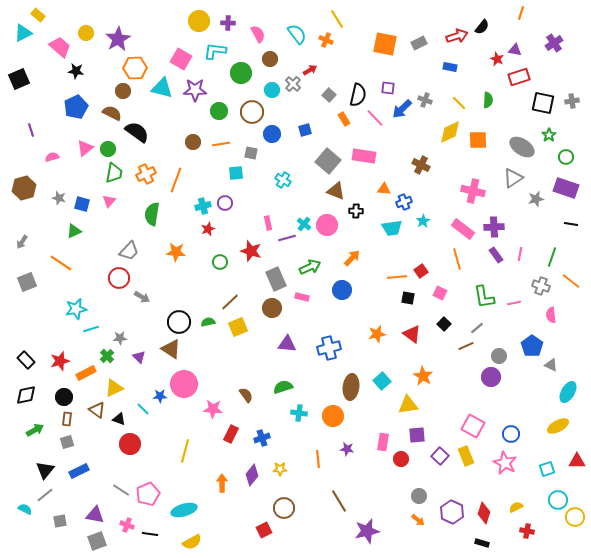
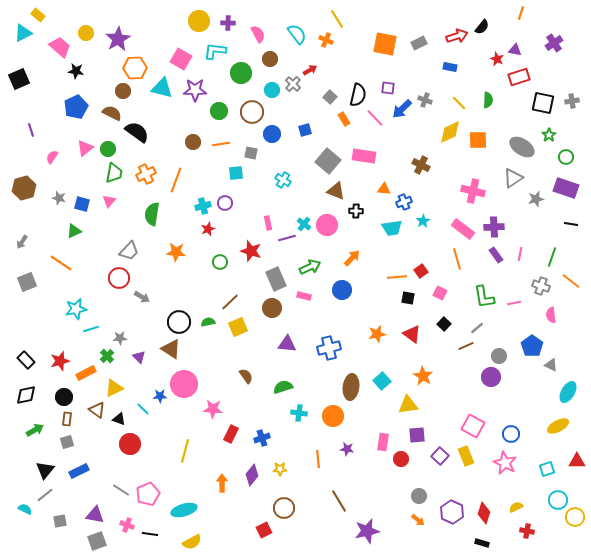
gray square at (329, 95): moved 1 px right, 2 px down
pink semicircle at (52, 157): rotated 40 degrees counterclockwise
pink rectangle at (302, 297): moved 2 px right, 1 px up
brown semicircle at (246, 395): moved 19 px up
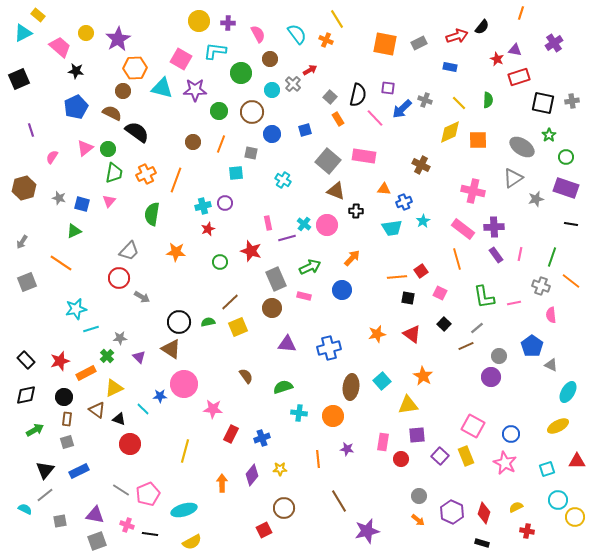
orange rectangle at (344, 119): moved 6 px left
orange line at (221, 144): rotated 60 degrees counterclockwise
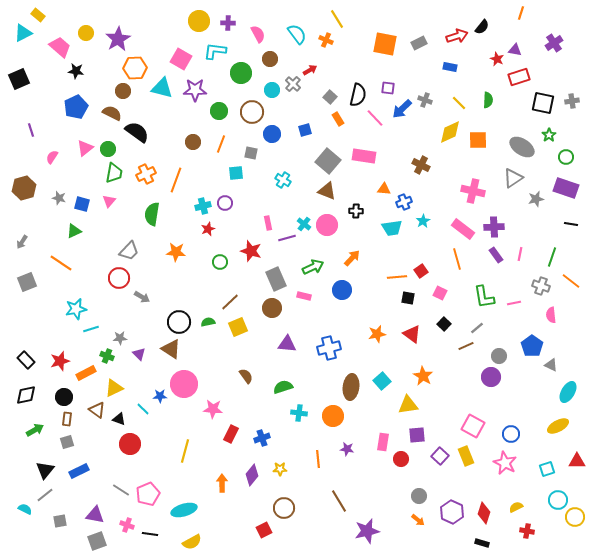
brown triangle at (336, 191): moved 9 px left
green arrow at (310, 267): moved 3 px right
green cross at (107, 356): rotated 24 degrees counterclockwise
purple triangle at (139, 357): moved 3 px up
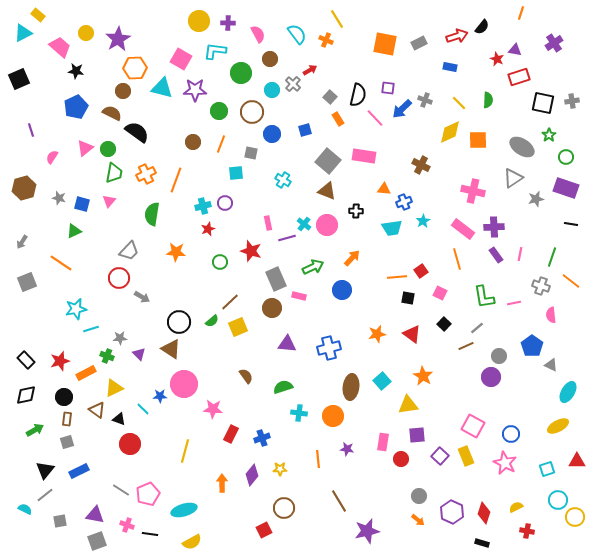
pink rectangle at (304, 296): moved 5 px left
green semicircle at (208, 322): moved 4 px right, 1 px up; rotated 152 degrees clockwise
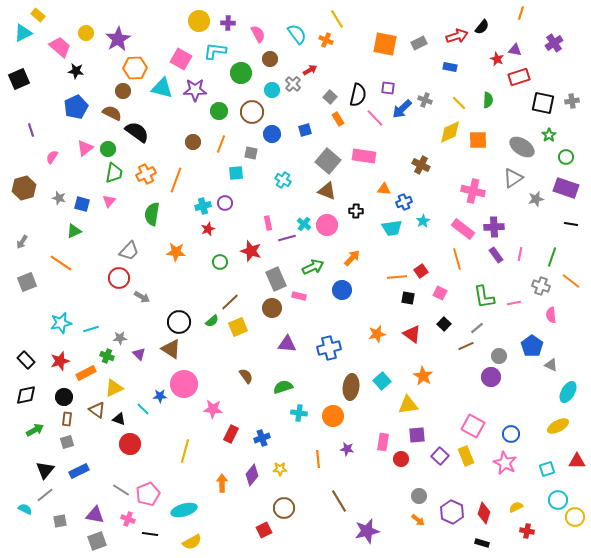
cyan star at (76, 309): moved 15 px left, 14 px down
pink cross at (127, 525): moved 1 px right, 6 px up
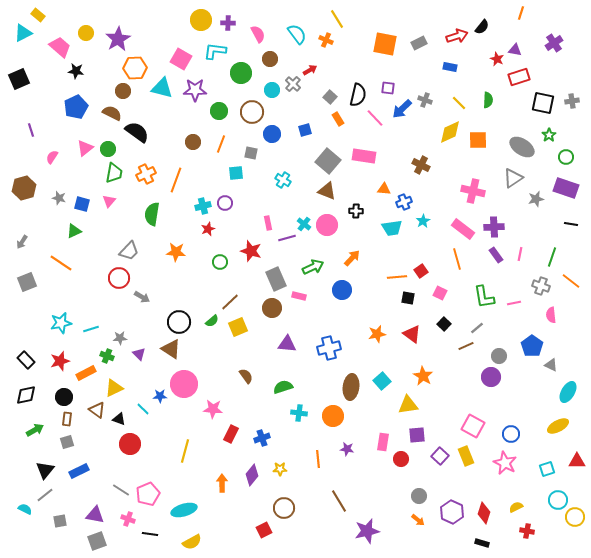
yellow circle at (199, 21): moved 2 px right, 1 px up
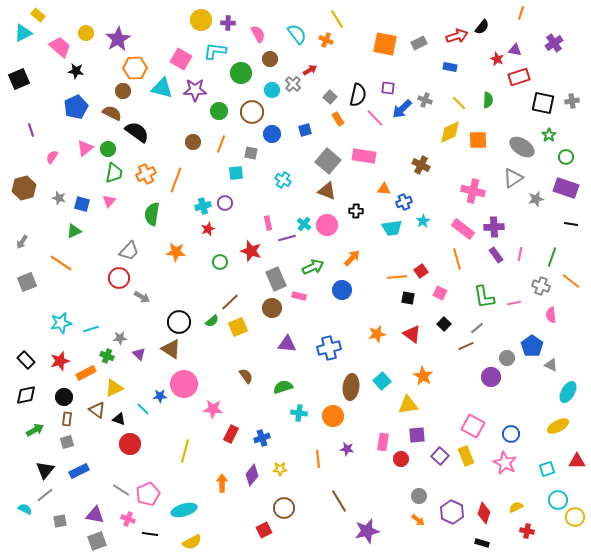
gray circle at (499, 356): moved 8 px right, 2 px down
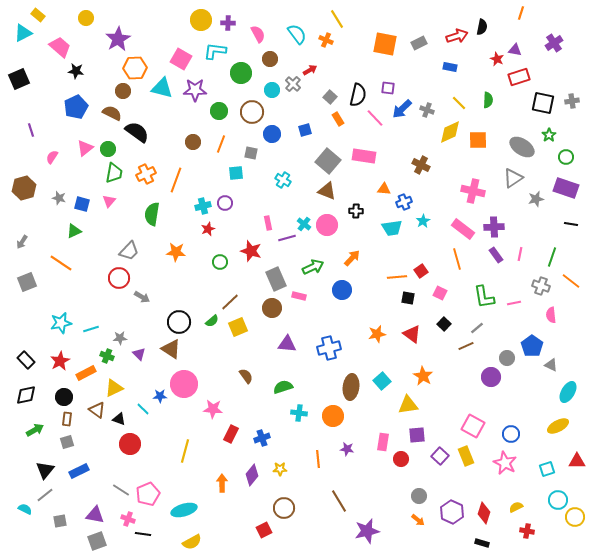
black semicircle at (482, 27): rotated 28 degrees counterclockwise
yellow circle at (86, 33): moved 15 px up
gray cross at (425, 100): moved 2 px right, 10 px down
red star at (60, 361): rotated 12 degrees counterclockwise
black line at (150, 534): moved 7 px left
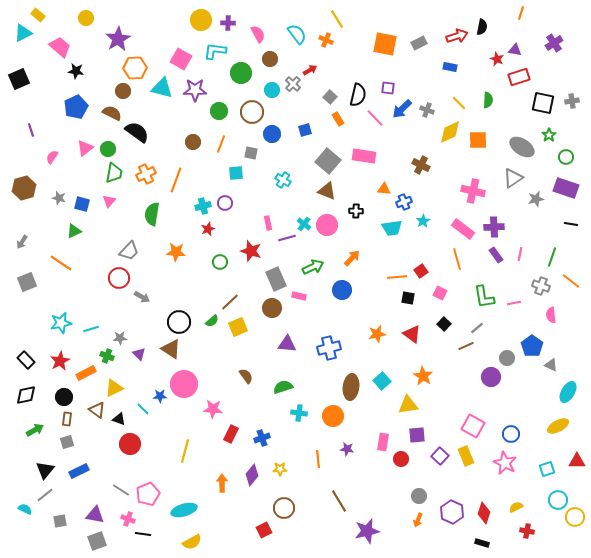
orange arrow at (418, 520): rotated 72 degrees clockwise
